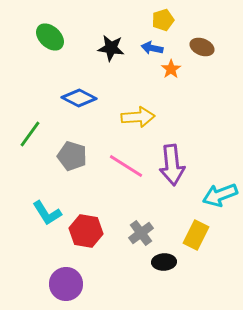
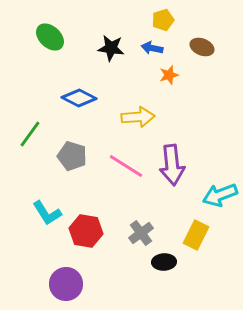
orange star: moved 2 px left, 6 px down; rotated 18 degrees clockwise
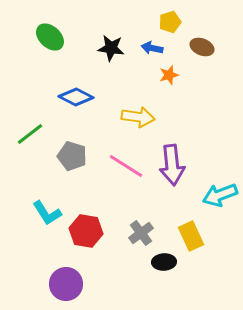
yellow pentagon: moved 7 px right, 2 px down
blue diamond: moved 3 px left, 1 px up
yellow arrow: rotated 12 degrees clockwise
green line: rotated 16 degrees clockwise
yellow rectangle: moved 5 px left, 1 px down; rotated 52 degrees counterclockwise
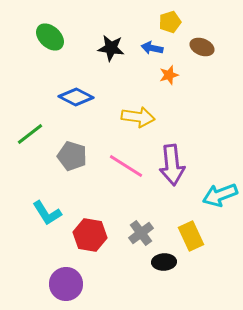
red hexagon: moved 4 px right, 4 px down
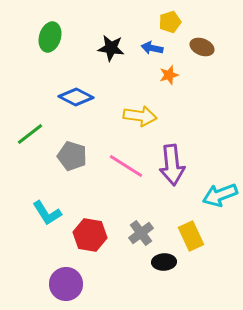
green ellipse: rotated 64 degrees clockwise
yellow arrow: moved 2 px right, 1 px up
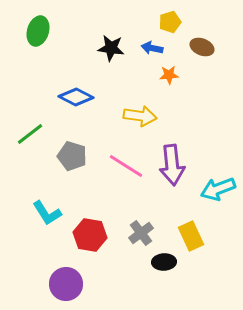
green ellipse: moved 12 px left, 6 px up
orange star: rotated 12 degrees clockwise
cyan arrow: moved 2 px left, 6 px up
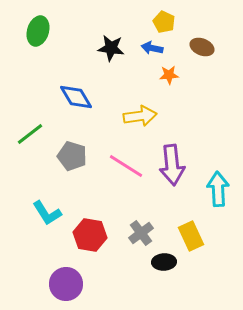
yellow pentagon: moved 6 px left; rotated 30 degrees counterclockwise
blue diamond: rotated 32 degrees clockwise
yellow arrow: rotated 16 degrees counterclockwise
cyan arrow: rotated 108 degrees clockwise
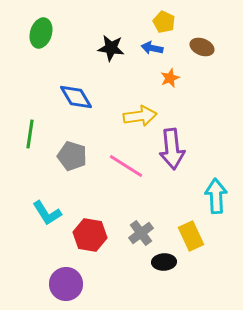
green ellipse: moved 3 px right, 2 px down
orange star: moved 1 px right, 3 px down; rotated 18 degrees counterclockwise
green line: rotated 44 degrees counterclockwise
purple arrow: moved 16 px up
cyan arrow: moved 2 px left, 7 px down
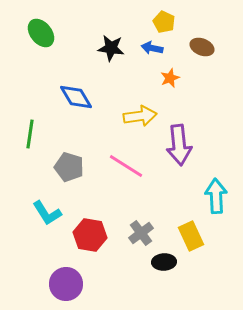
green ellipse: rotated 56 degrees counterclockwise
purple arrow: moved 7 px right, 4 px up
gray pentagon: moved 3 px left, 11 px down
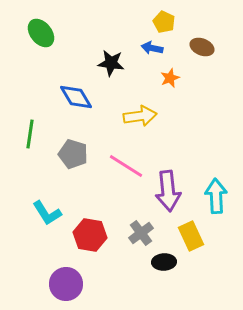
black star: moved 15 px down
purple arrow: moved 11 px left, 46 px down
gray pentagon: moved 4 px right, 13 px up
